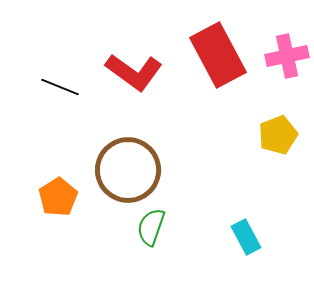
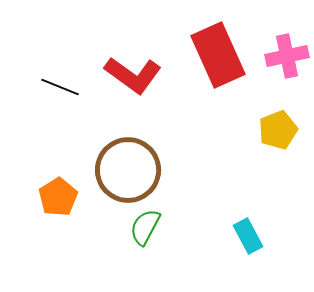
red rectangle: rotated 4 degrees clockwise
red L-shape: moved 1 px left, 3 px down
yellow pentagon: moved 5 px up
green semicircle: moved 6 px left; rotated 9 degrees clockwise
cyan rectangle: moved 2 px right, 1 px up
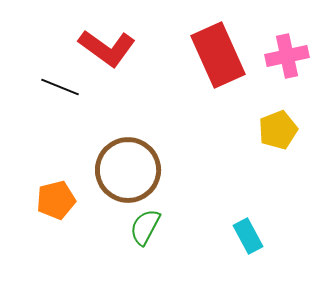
red L-shape: moved 26 px left, 27 px up
orange pentagon: moved 2 px left, 3 px down; rotated 18 degrees clockwise
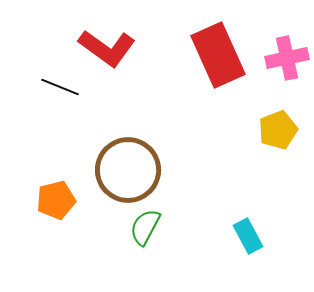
pink cross: moved 2 px down
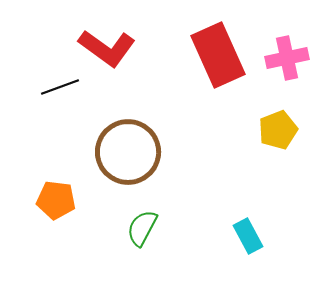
black line: rotated 42 degrees counterclockwise
brown circle: moved 18 px up
orange pentagon: rotated 21 degrees clockwise
green semicircle: moved 3 px left, 1 px down
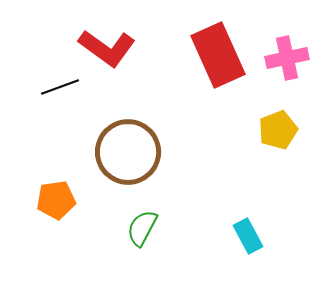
orange pentagon: rotated 15 degrees counterclockwise
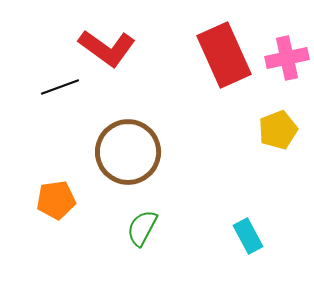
red rectangle: moved 6 px right
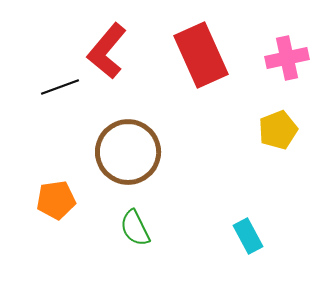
red L-shape: moved 3 px down; rotated 94 degrees clockwise
red rectangle: moved 23 px left
green semicircle: moved 7 px left; rotated 54 degrees counterclockwise
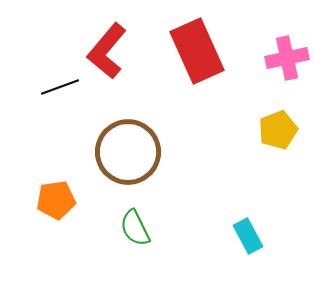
red rectangle: moved 4 px left, 4 px up
